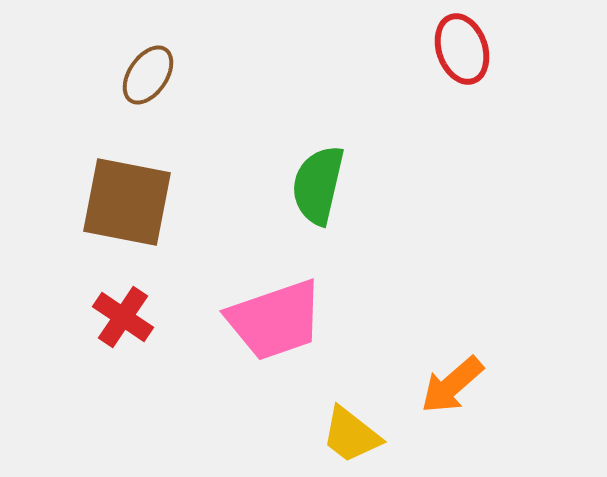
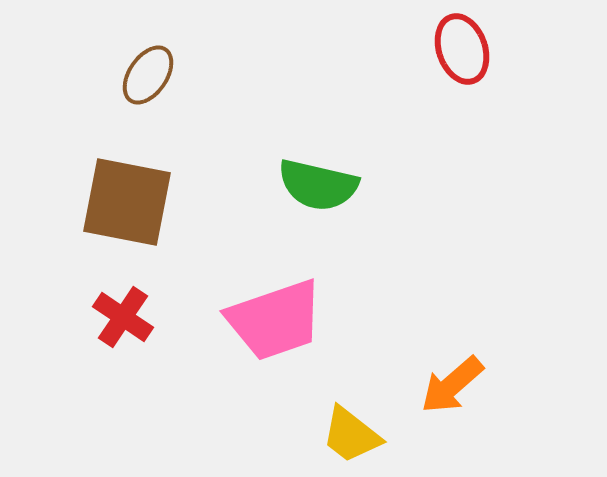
green semicircle: rotated 90 degrees counterclockwise
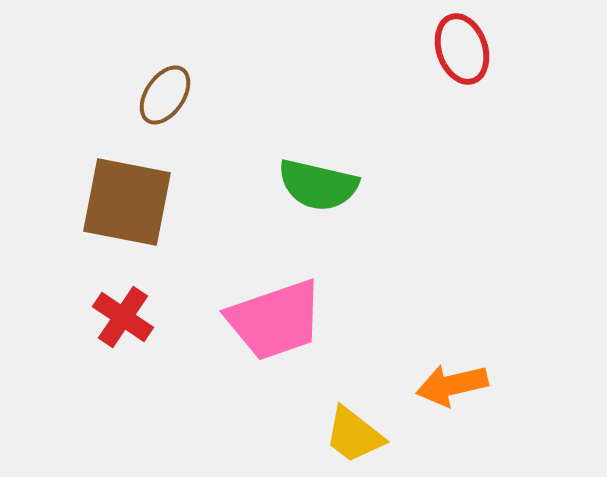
brown ellipse: moved 17 px right, 20 px down
orange arrow: rotated 28 degrees clockwise
yellow trapezoid: moved 3 px right
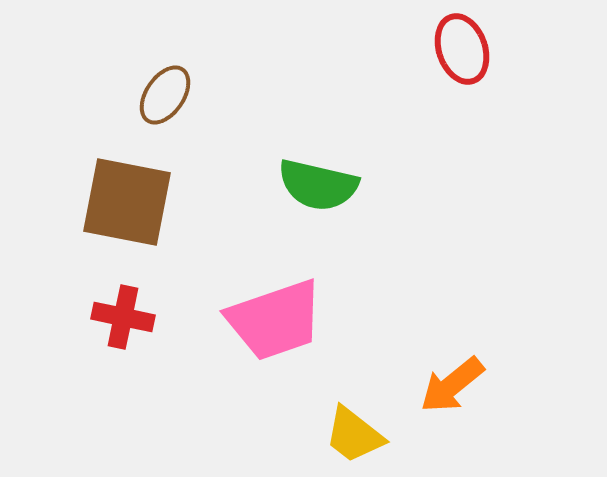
red cross: rotated 22 degrees counterclockwise
orange arrow: rotated 26 degrees counterclockwise
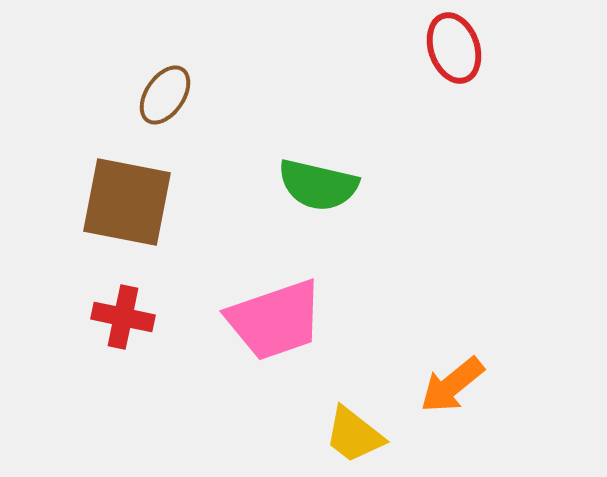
red ellipse: moved 8 px left, 1 px up
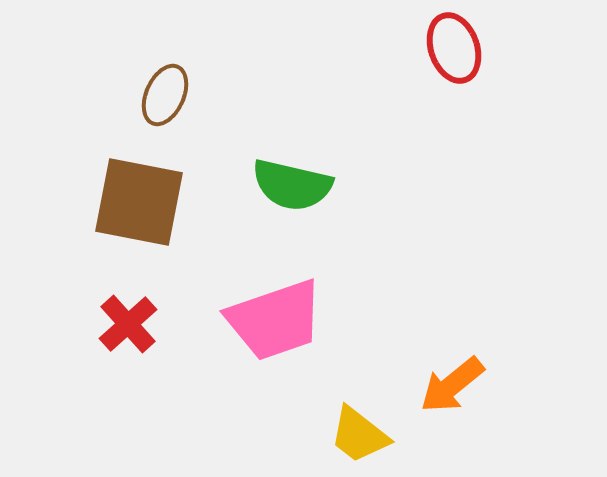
brown ellipse: rotated 10 degrees counterclockwise
green semicircle: moved 26 px left
brown square: moved 12 px right
red cross: moved 5 px right, 7 px down; rotated 36 degrees clockwise
yellow trapezoid: moved 5 px right
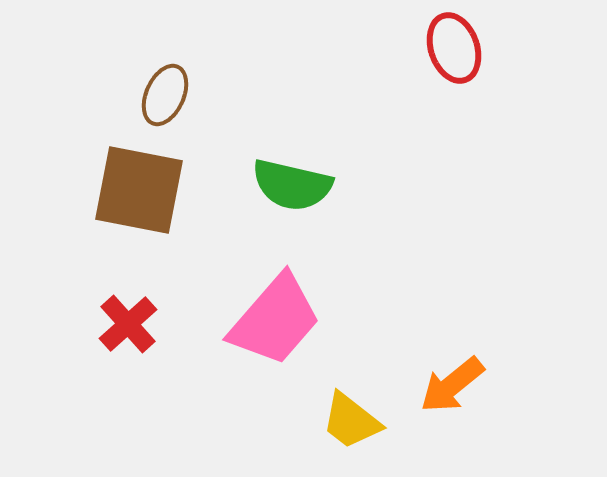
brown square: moved 12 px up
pink trapezoid: rotated 30 degrees counterclockwise
yellow trapezoid: moved 8 px left, 14 px up
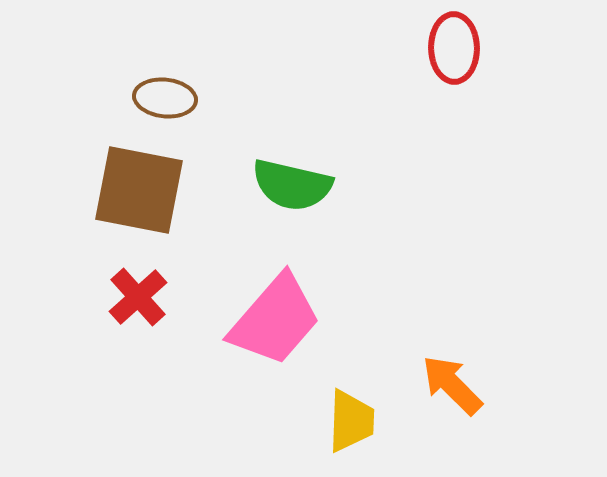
red ellipse: rotated 18 degrees clockwise
brown ellipse: moved 3 px down; rotated 72 degrees clockwise
red cross: moved 10 px right, 27 px up
orange arrow: rotated 84 degrees clockwise
yellow trapezoid: rotated 126 degrees counterclockwise
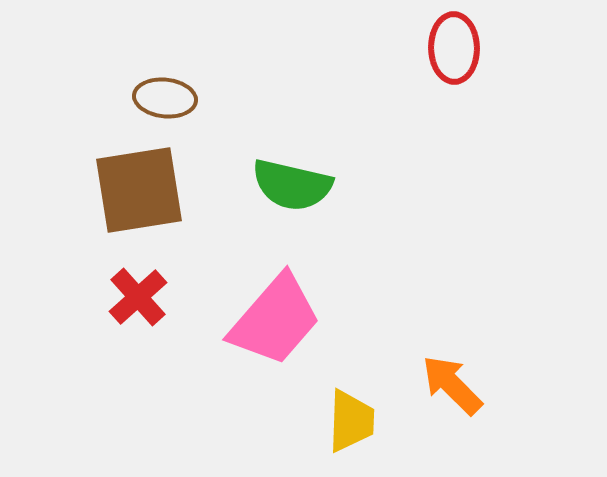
brown square: rotated 20 degrees counterclockwise
